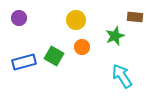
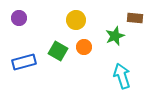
brown rectangle: moved 1 px down
orange circle: moved 2 px right
green square: moved 4 px right, 5 px up
cyan arrow: rotated 15 degrees clockwise
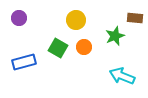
green square: moved 3 px up
cyan arrow: rotated 50 degrees counterclockwise
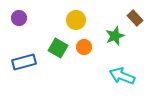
brown rectangle: rotated 42 degrees clockwise
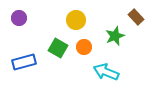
brown rectangle: moved 1 px right, 1 px up
cyan arrow: moved 16 px left, 4 px up
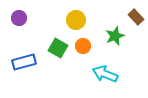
orange circle: moved 1 px left, 1 px up
cyan arrow: moved 1 px left, 2 px down
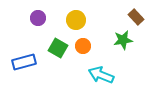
purple circle: moved 19 px right
green star: moved 8 px right, 4 px down; rotated 12 degrees clockwise
cyan arrow: moved 4 px left, 1 px down
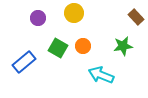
yellow circle: moved 2 px left, 7 px up
green star: moved 6 px down
blue rectangle: rotated 25 degrees counterclockwise
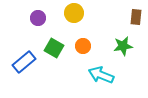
brown rectangle: rotated 49 degrees clockwise
green square: moved 4 px left
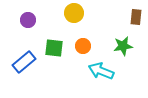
purple circle: moved 10 px left, 2 px down
green square: rotated 24 degrees counterclockwise
cyan arrow: moved 4 px up
